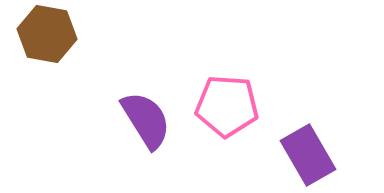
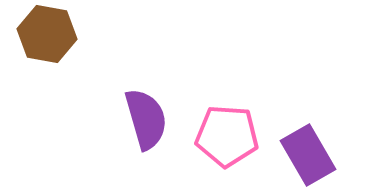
pink pentagon: moved 30 px down
purple semicircle: moved 1 px up; rotated 16 degrees clockwise
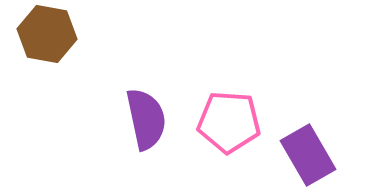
purple semicircle: rotated 4 degrees clockwise
pink pentagon: moved 2 px right, 14 px up
